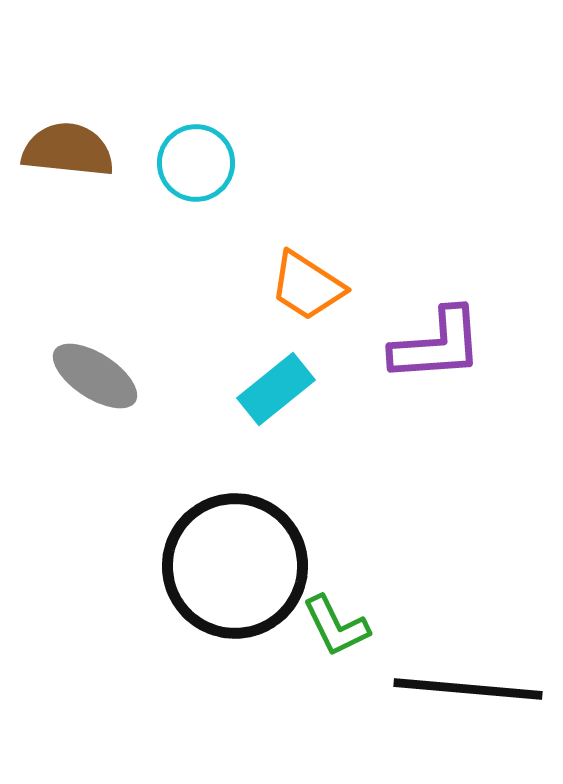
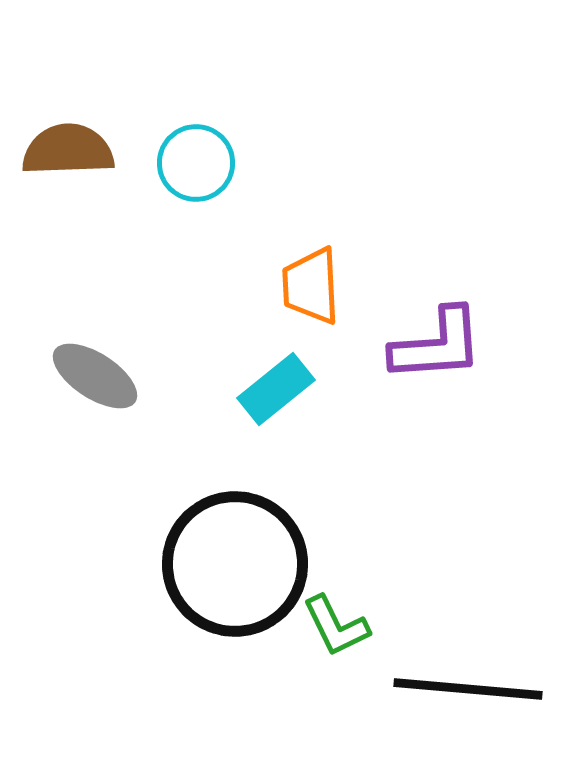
brown semicircle: rotated 8 degrees counterclockwise
orange trapezoid: moved 4 px right; rotated 54 degrees clockwise
black circle: moved 2 px up
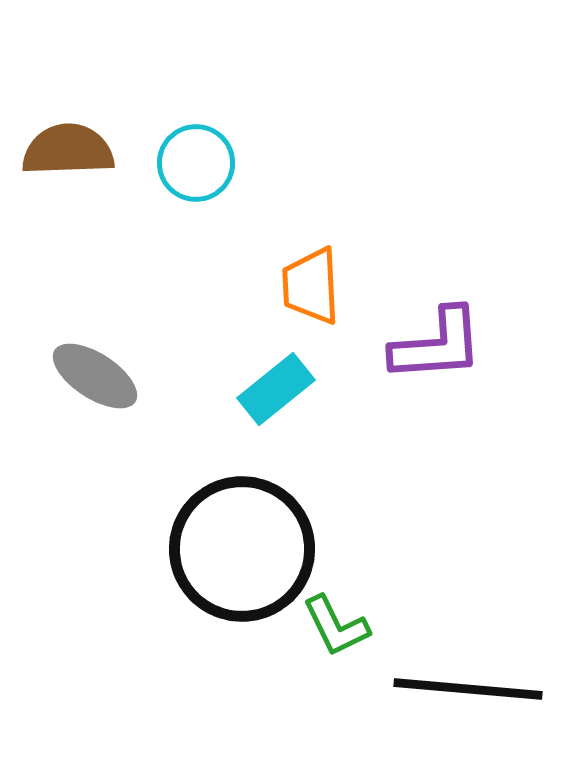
black circle: moved 7 px right, 15 px up
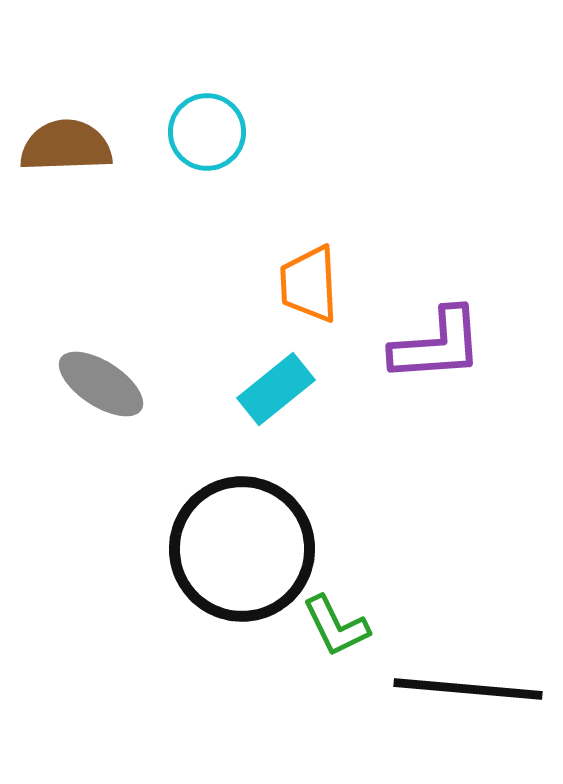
brown semicircle: moved 2 px left, 4 px up
cyan circle: moved 11 px right, 31 px up
orange trapezoid: moved 2 px left, 2 px up
gray ellipse: moved 6 px right, 8 px down
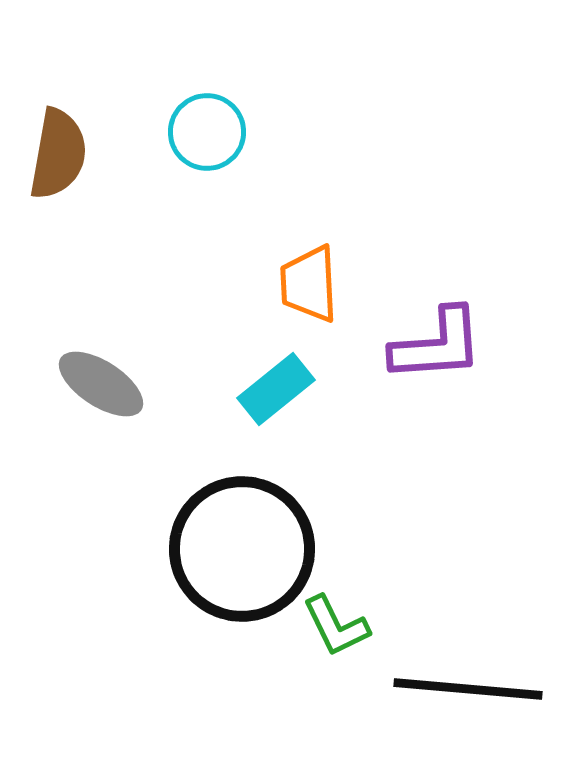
brown semicircle: moved 8 px left, 8 px down; rotated 102 degrees clockwise
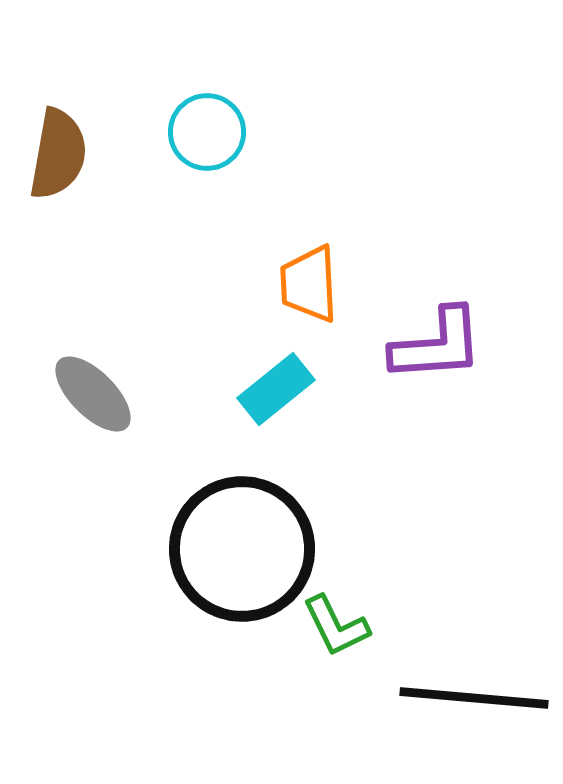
gray ellipse: moved 8 px left, 10 px down; rotated 12 degrees clockwise
black line: moved 6 px right, 9 px down
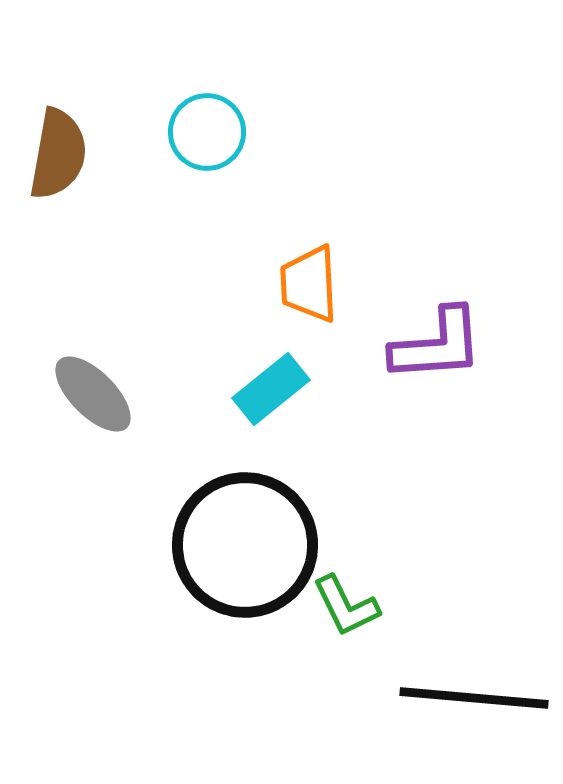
cyan rectangle: moved 5 px left
black circle: moved 3 px right, 4 px up
green L-shape: moved 10 px right, 20 px up
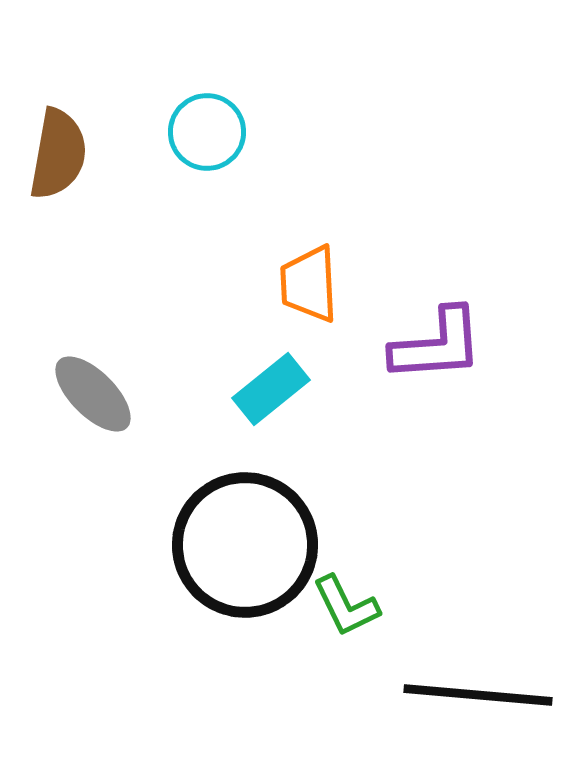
black line: moved 4 px right, 3 px up
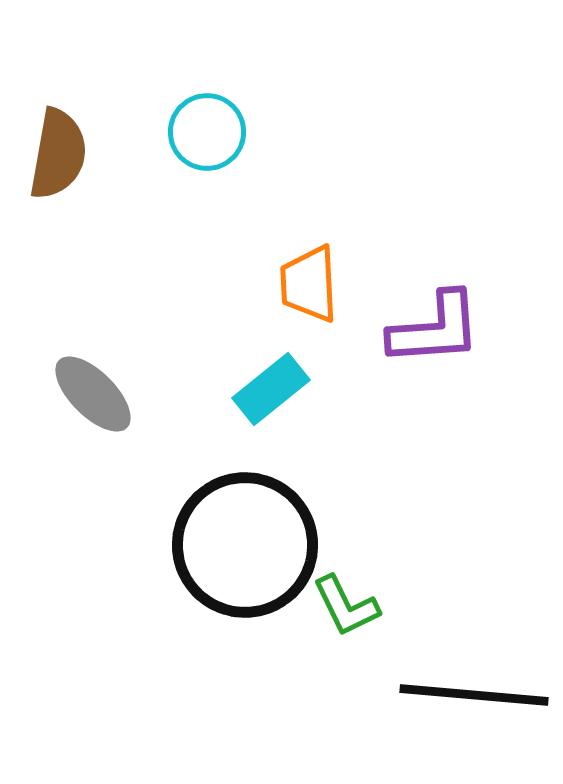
purple L-shape: moved 2 px left, 16 px up
black line: moved 4 px left
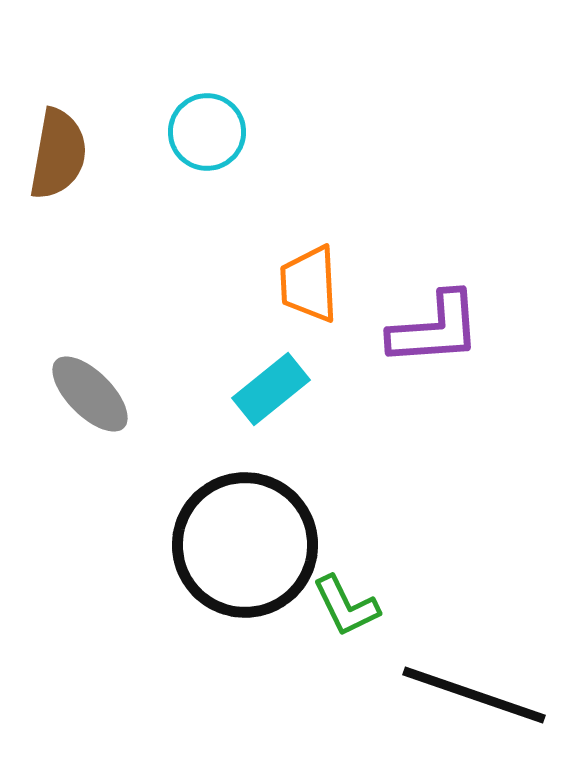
gray ellipse: moved 3 px left
black line: rotated 14 degrees clockwise
